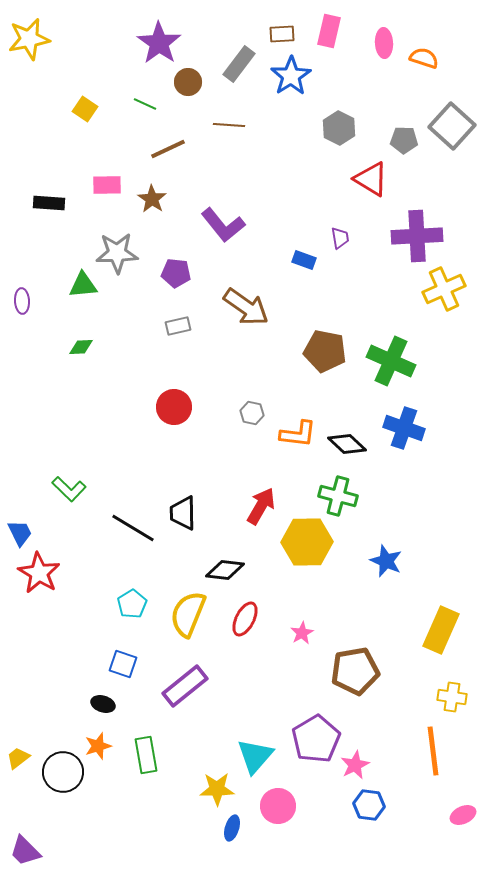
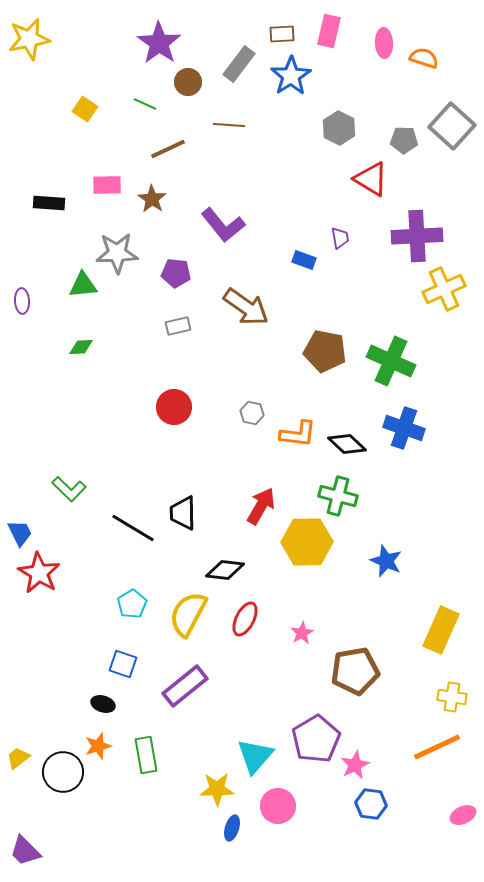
yellow semicircle at (188, 614): rotated 6 degrees clockwise
orange line at (433, 751): moved 4 px right, 4 px up; rotated 72 degrees clockwise
blue hexagon at (369, 805): moved 2 px right, 1 px up
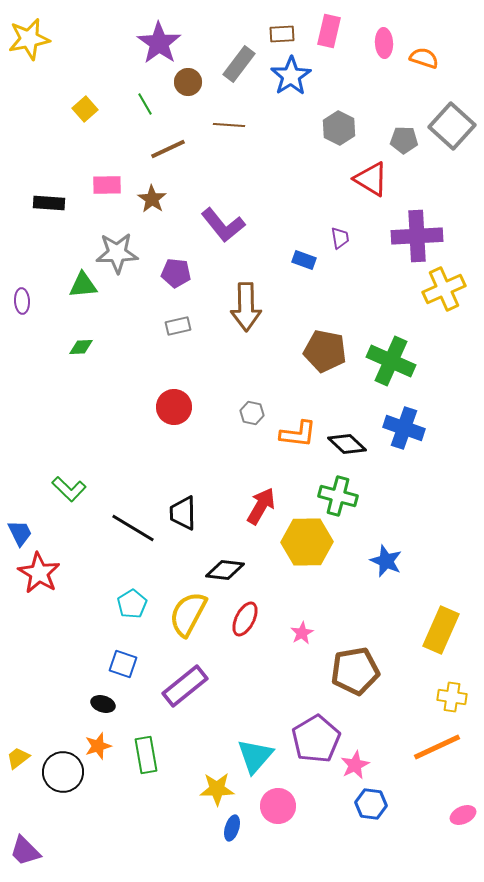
green line at (145, 104): rotated 35 degrees clockwise
yellow square at (85, 109): rotated 15 degrees clockwise
brown arrow at (246, 307): rotated 54 degrees clockwise
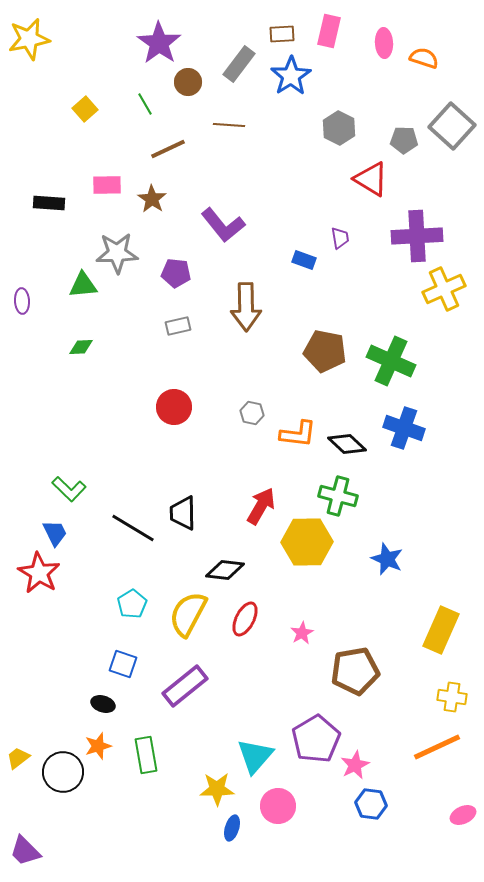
blue trapezoid at (20, 533): moved 35 px right
blue star at (386, 561): moved 1 px right, 2 px up
